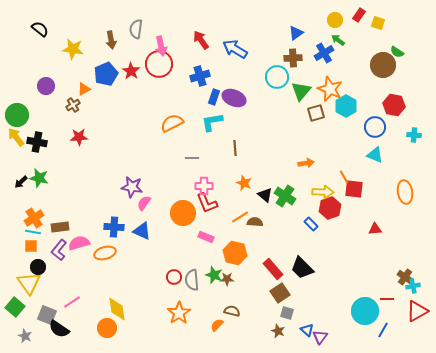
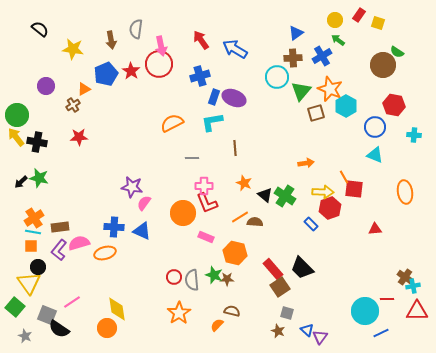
blue cross at (324, 53): moved 2 px left, 3 px down
brown square at (280, 293): moved 6 px up
red triangle at (417, 311): rotated 30 degrees clockwise
blue line at (383, 330): moved 2 px left, 3 px down; rotated 35 degrees clockwise
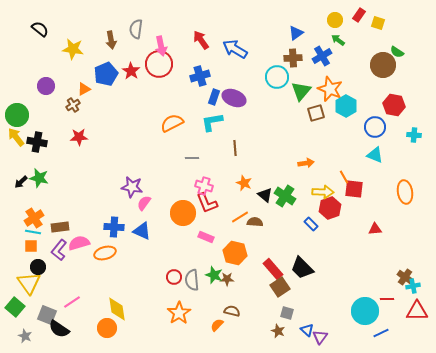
pink cross at (204, 186): rotated 18 degrees clockwise
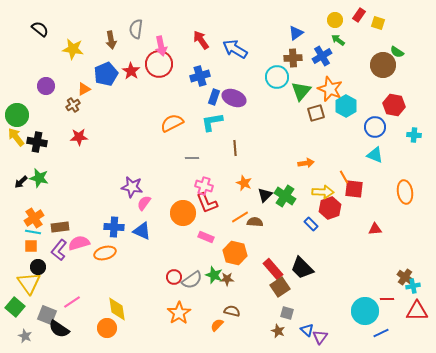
black triangle at (265, 195): rotated 35 degrees clockwise
gray semicircle at (192, 280): rotated 120 degrees counterclockwise
